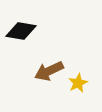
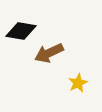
brown arrow: moved 18 px up
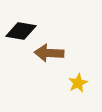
brown arrow: rotated 28 degrees clockwise
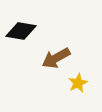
brown arrow: moved 7 px right, 5 px down; rotated 32 degrees counterclockwise
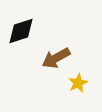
black diamond: rotated 28 degrees counterclockwise
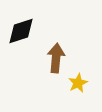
brown arrow: rotated 124 degrees clockwise
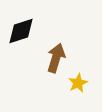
brown arrow: rotated 12 degrees clockwise
